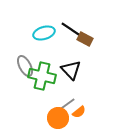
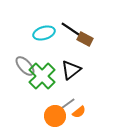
gray ellipse: rotated 15 degrees counterclockwise
black triangle: rotated 35 degrees clockwise
green cross: rotated 32 degrees clockwise
orange circle: moved 3 px left, 2 px up
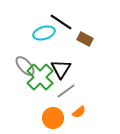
black line: moved 11 px left, 8 px up
black triangle: moved 10 px left, 1 px up; rotated 20 degrees counterclockwise
green cross: moved 2 px left, 1 px down
gray line: moved 14 px up
orange circle: moved 2 px left, 2 px down
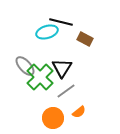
black line: rotated 20 degrees counterclockwise
cyan ellipse: moved 3 px right, 1 px up
black triangle: moved 1 px right, 1 px up
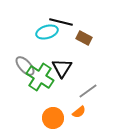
brown rectangle: moved 1 px left, 1 px up
green cross: rotated 12 degrees counterclockwise
gray line: moved 22 px right
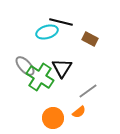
brown rectangle: moved 6 px right, 1 px down
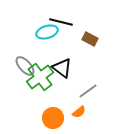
black triangle: rotated 25 degrees counterclockwise
green cross: rotated 20 degrees clockwise
